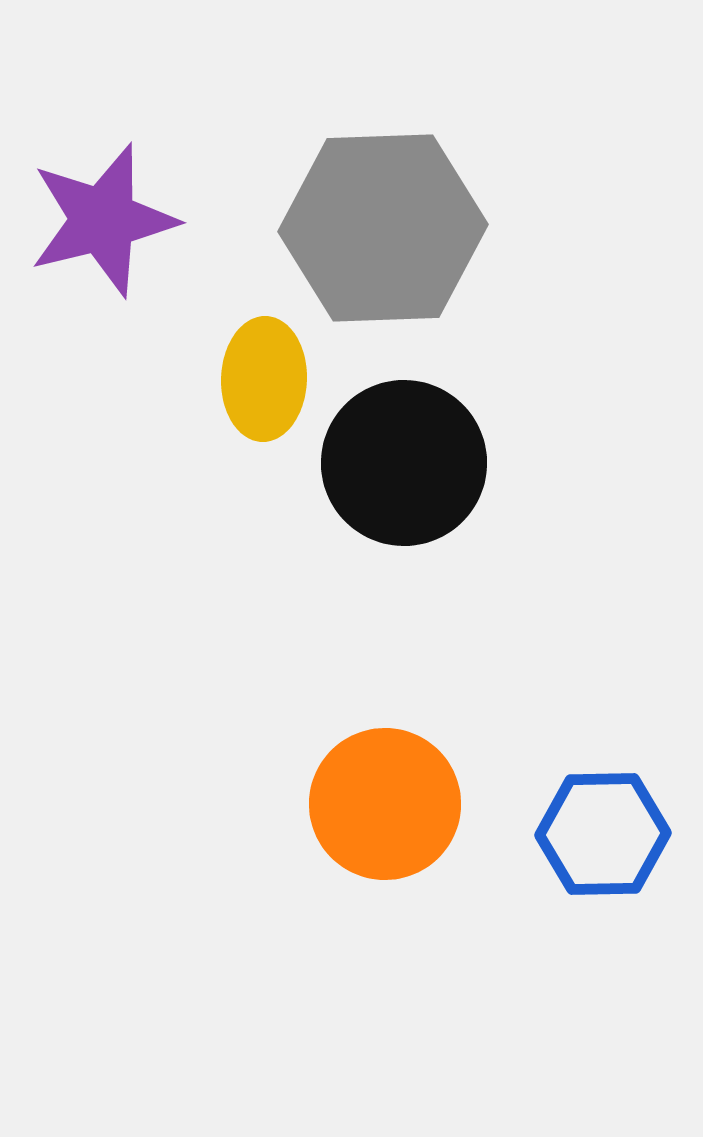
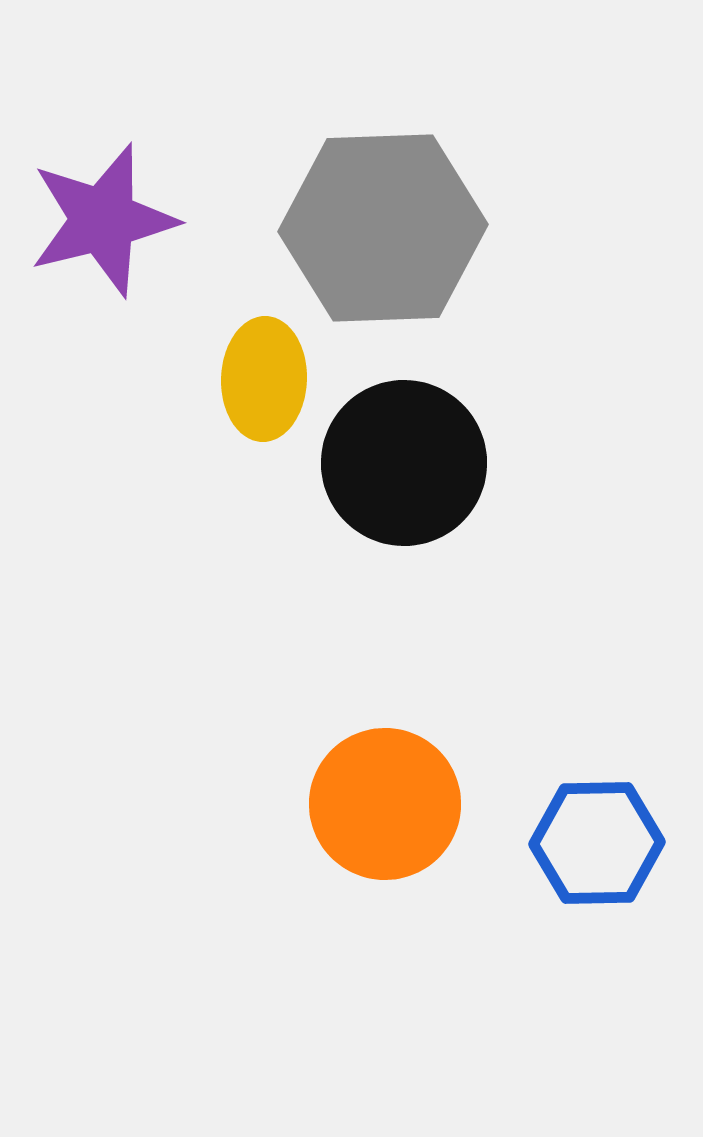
blue hexagon: moved 6 px left, 9 px down
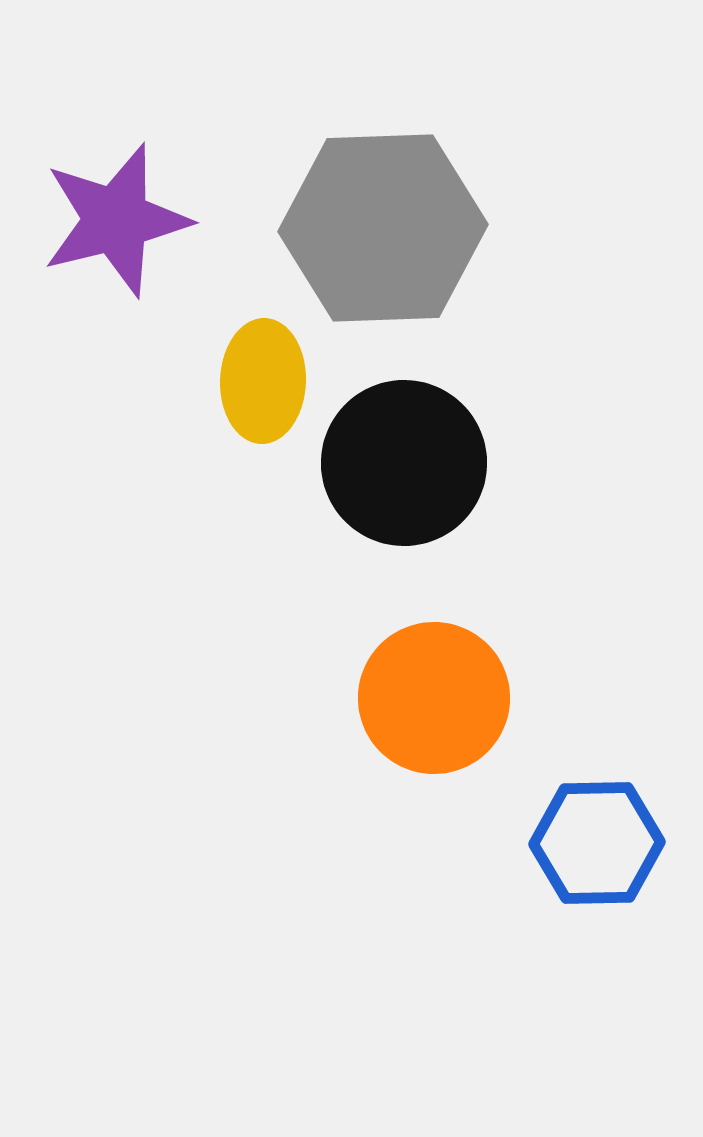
purple star: moved 13 px right
yellow ellipse: moved 1 px left, 2 px down
orange circle: moved 49 px right, 106 px up
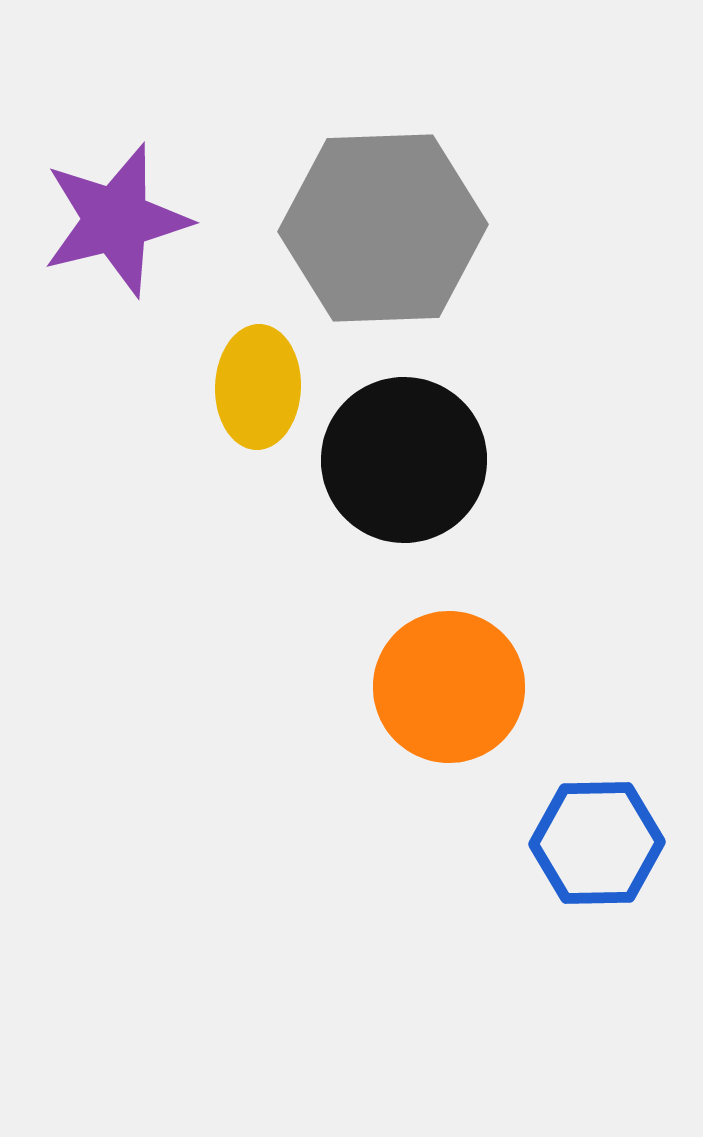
yellow ellipse: moved 5 px left, 6 px down
black circle: moved 3 px up
orange circle: moved 15 px right, 11 px up
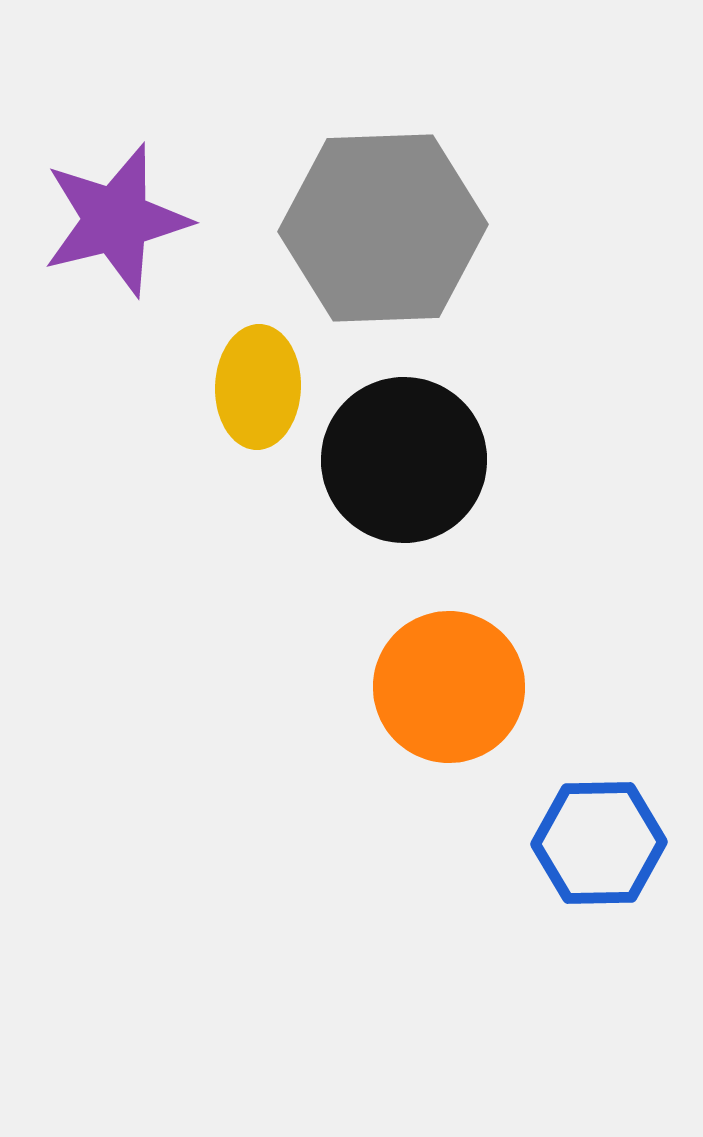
blue hexagon: moved 2 px right
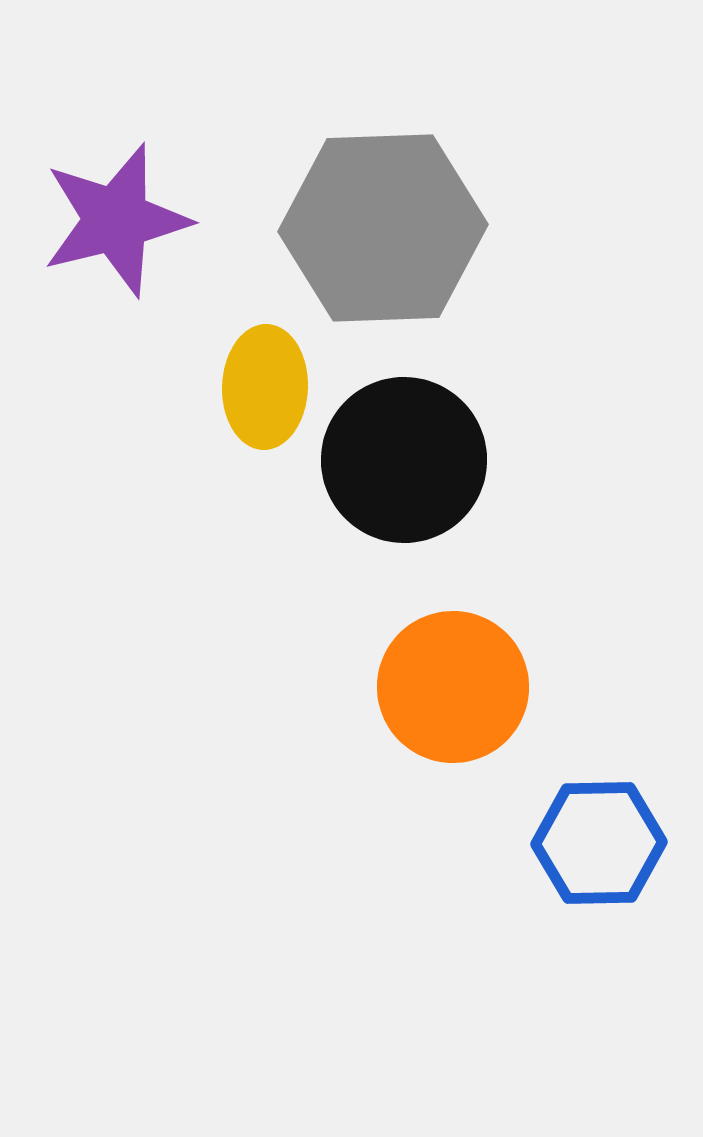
yellow ellipse: moved 7 px right
orange circle: moved 4 px right
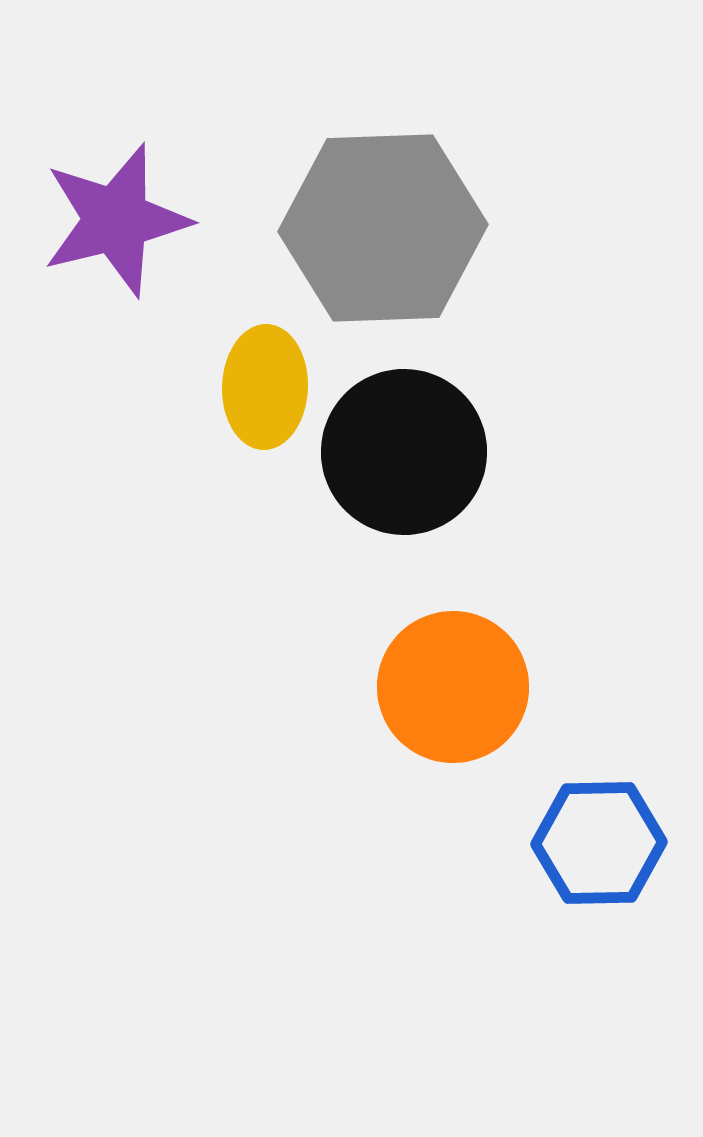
black circle: moved 8 px up
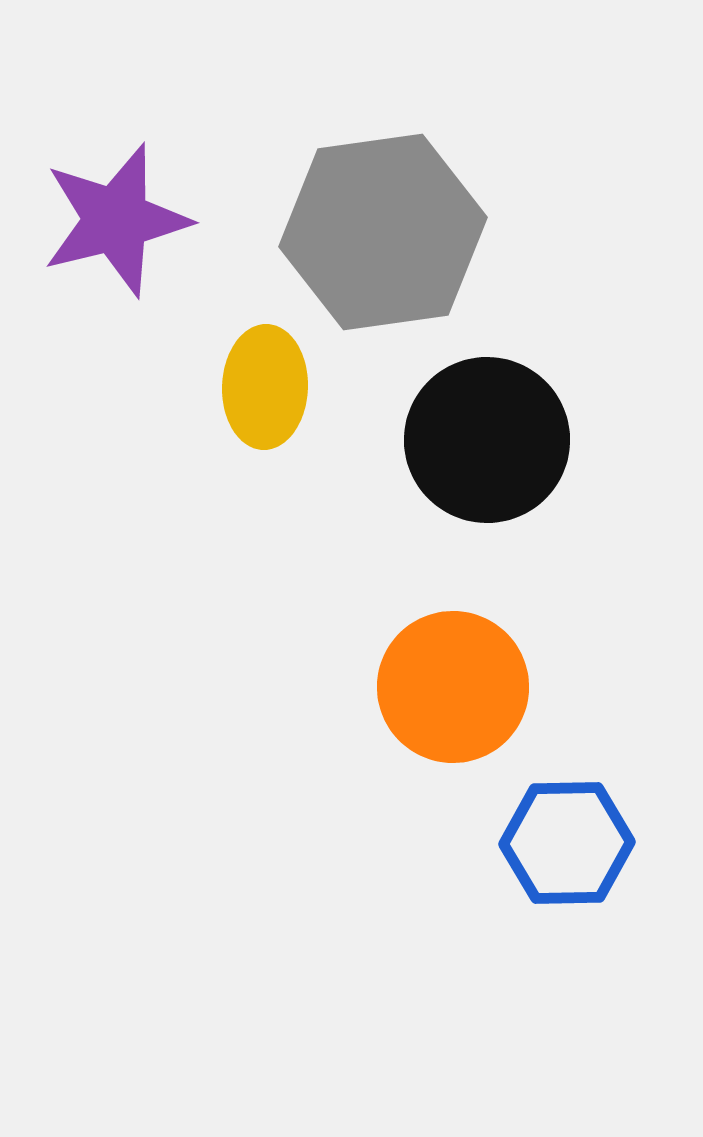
gray hexagon: moved 4 px down; rotated 6 degrees counterclockwise
black circle: moved 83 px right, 12 px up
blue hexagon: moved 32 px left
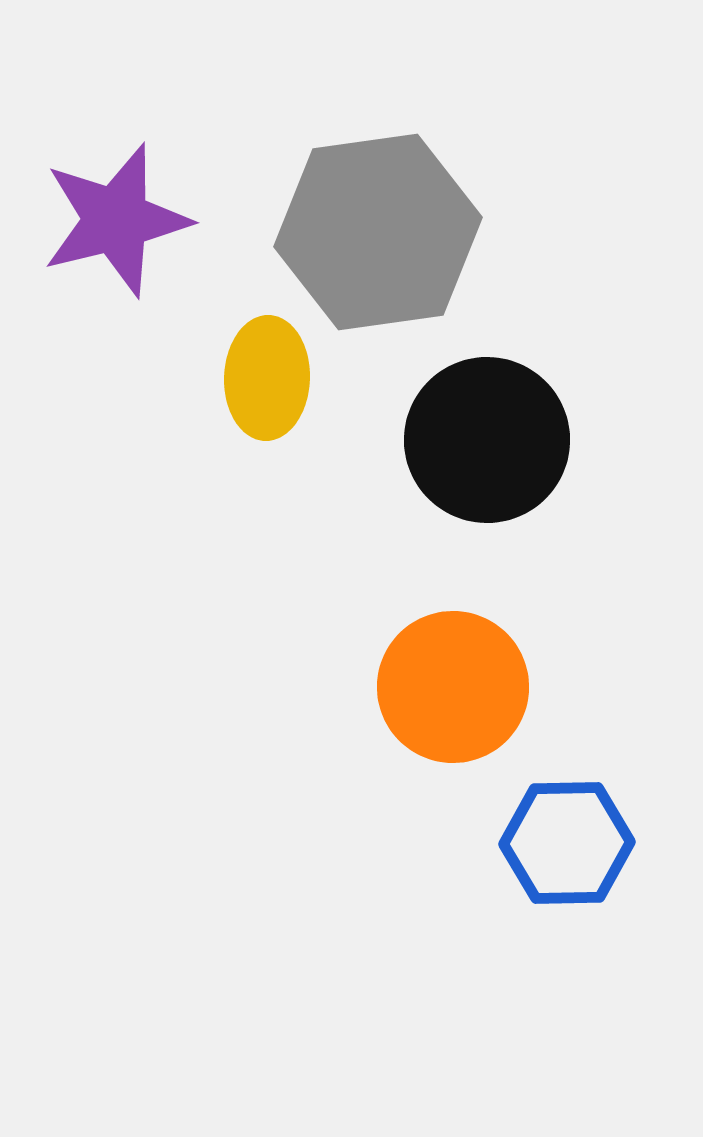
gray hexagon: moved 5 px left
yellow ellipse: moved 2 px right, 9 px up
